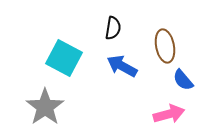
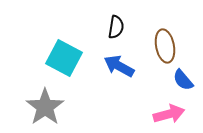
black semicircle: moved 3 px right, 1 px up
blue arrow: moved 3 px left
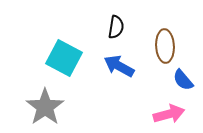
brown ellipse: rotated 8 degrees clockwise
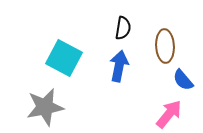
black semicircle: moved 7 px right, 1 px down
blue arrow: rotated 72 degrees clockwise
gray star: rotated 24 degrees clockwise
pink arrow: rotated 36 degrees counterclockwise
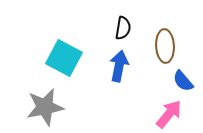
blue semicircle: moved 1 px down
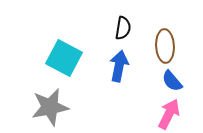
blue semicircle: moved 11 px left
gray star: moved 5 px right
pink arrow: rotated 12 degrees counterclockwise
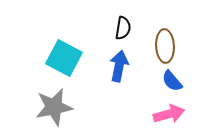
gray star: moved 4 px right
pink arrow: rotated 48 degrees clockwise
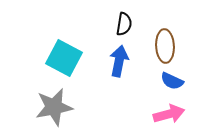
black semicircle: moved 1 px right, 4 px up
blue arrow: moved 5 px up
blue semicircle: rotated 25 degrees counterclockwise
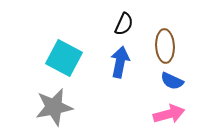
black semicircle: rotated 15 degrees clockwise
blue arrow: moved 1 px right, 1 px down
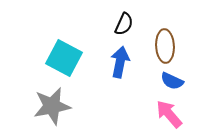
gray star: moved 2 px left, 1 px up
pink arrow: rotated 116 degrees counterclockwise
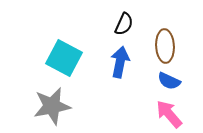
blue semicircle: moved 3 px left
